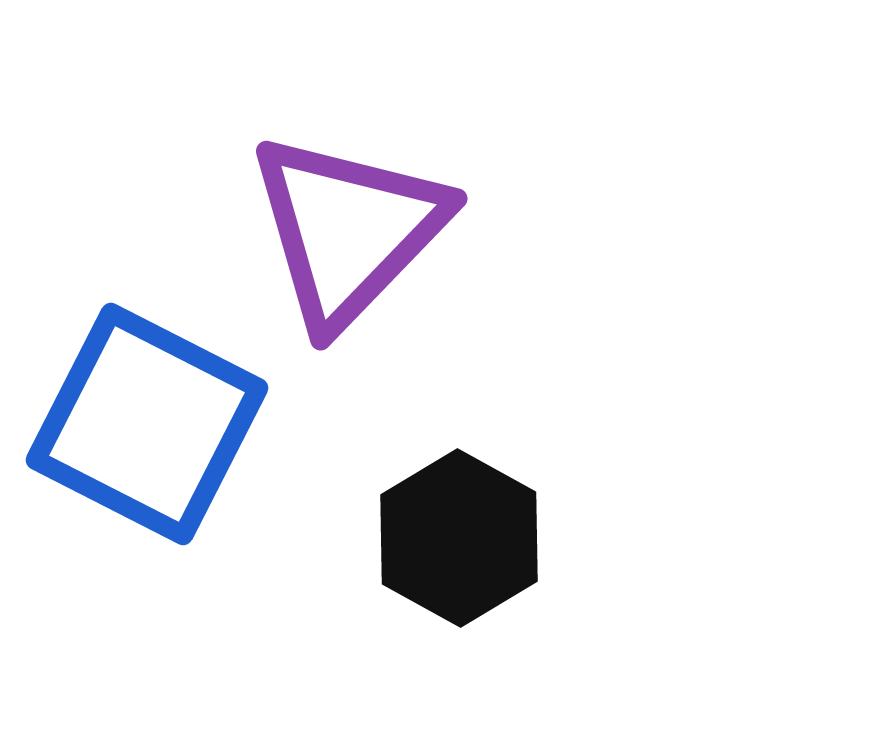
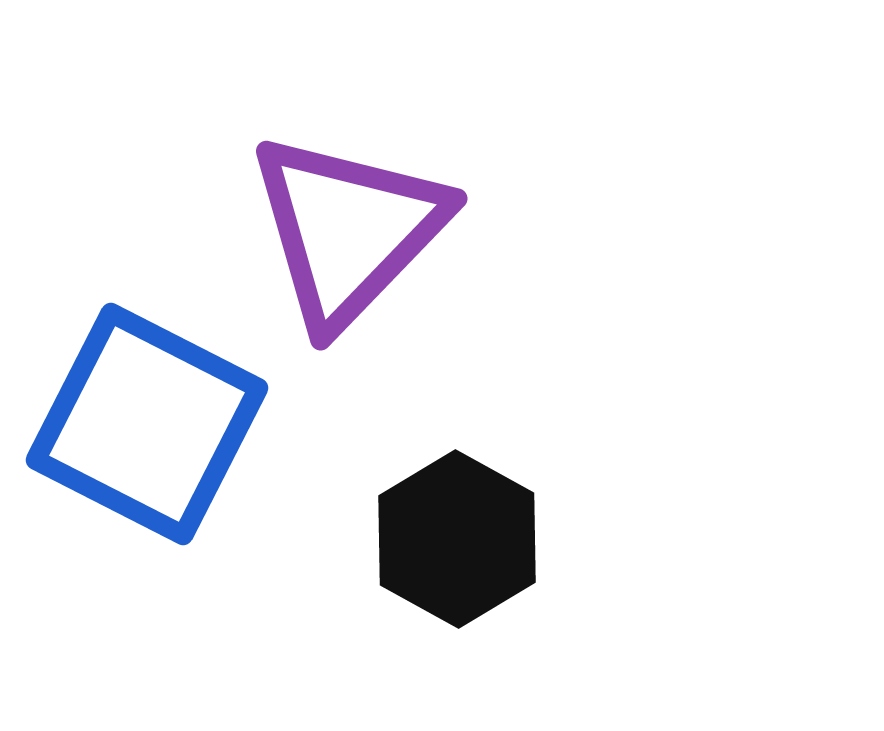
black hexagon: moved 2 px left, 1 px down
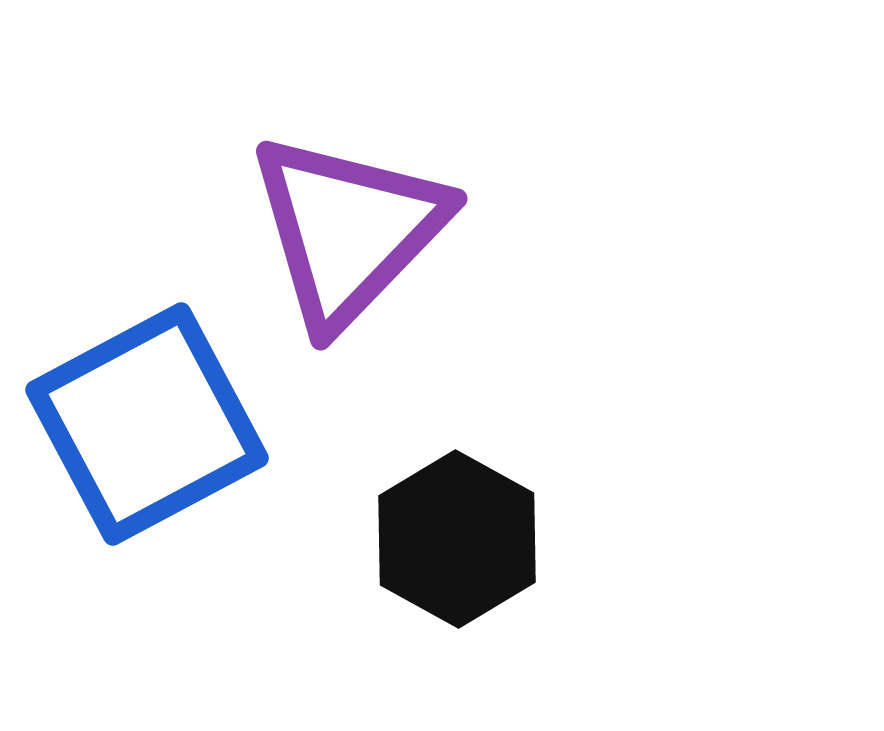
blue square: rotated 35 degrees clockwise
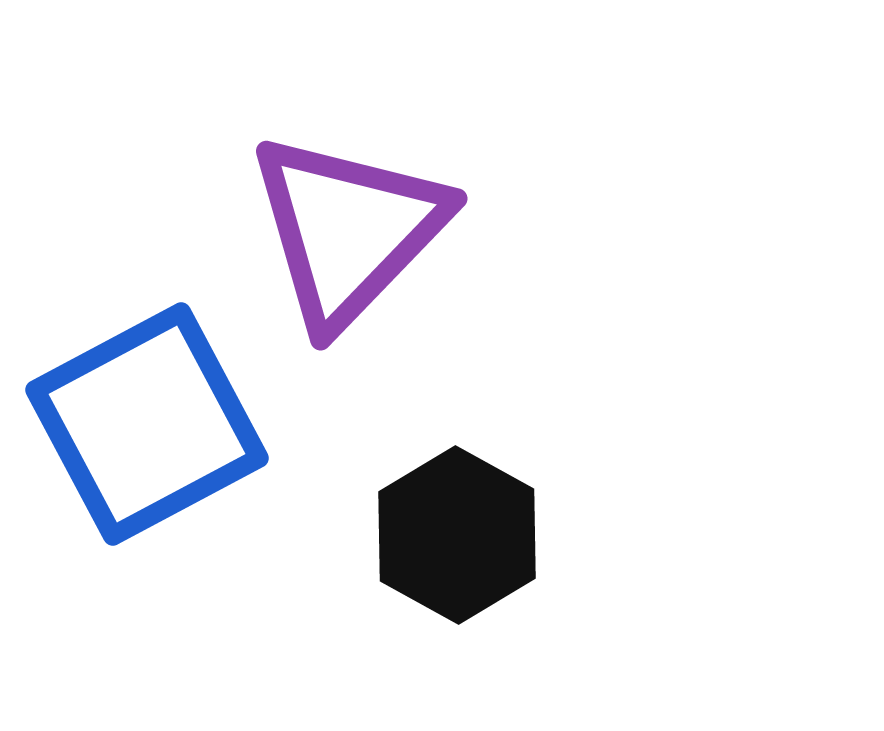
black hexagon: moved 4 px up
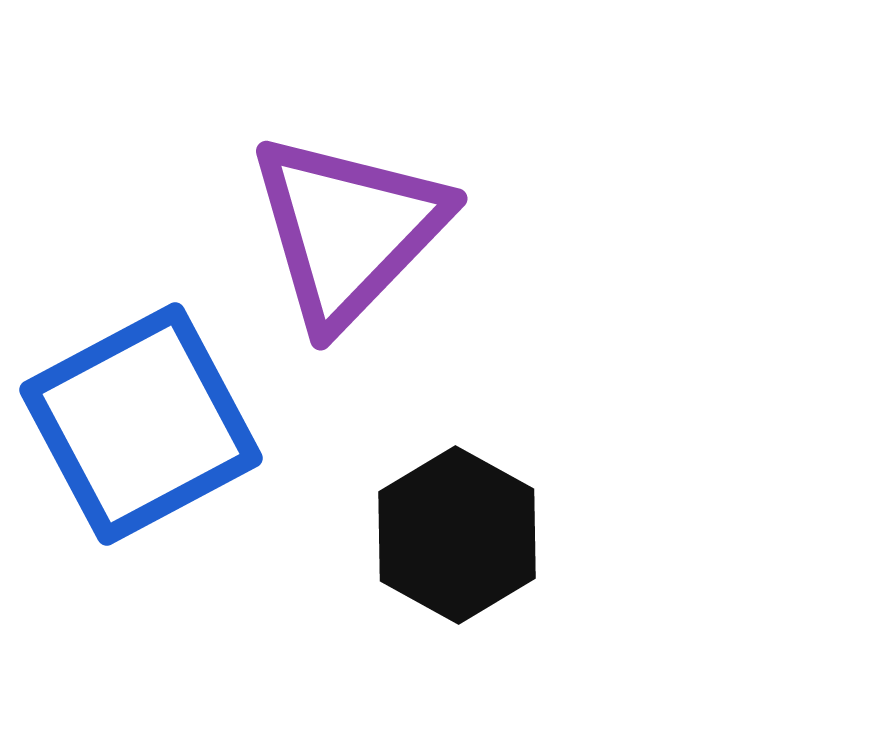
blue square: moved 6 px left
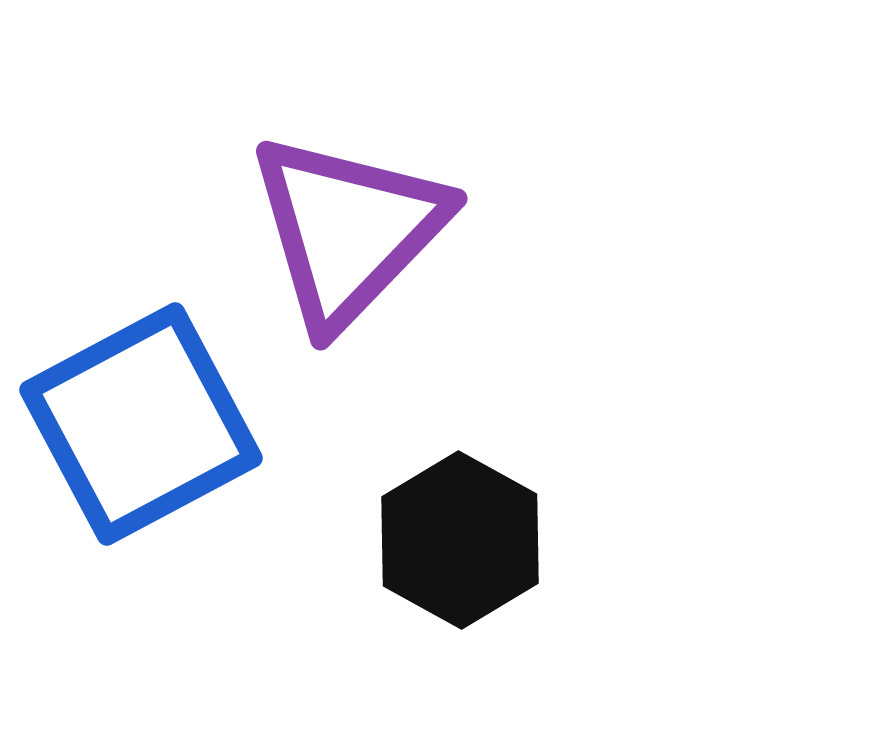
black hexagon: moved 3 px right, 5 px down
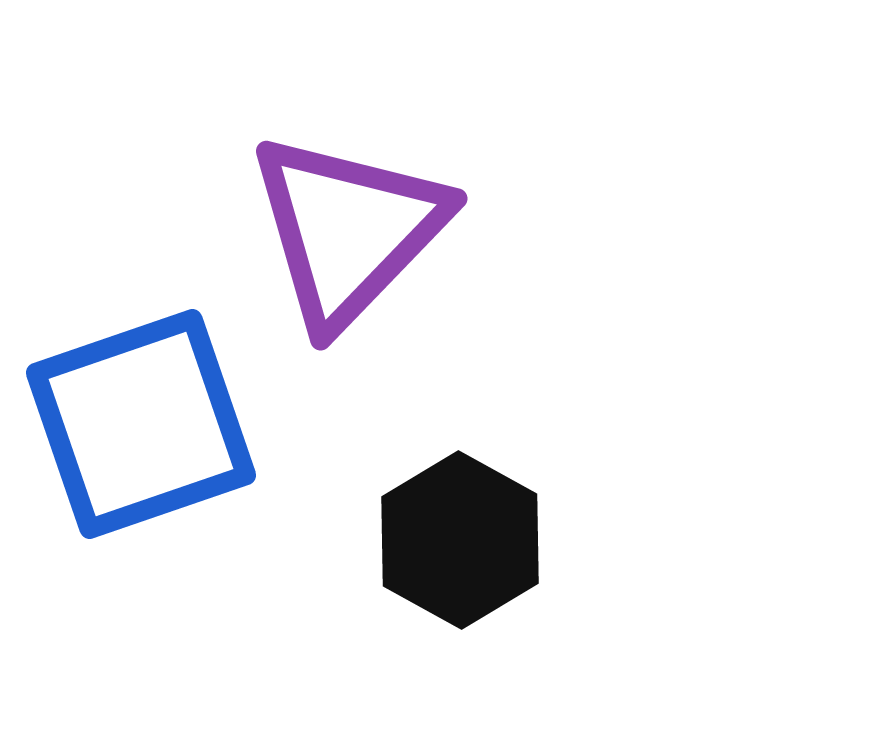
blue square: rotated 9 degrees clockwise
